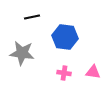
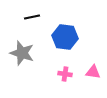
gray star: rotated 10 degrees clockwise
pink cross: moved 1 px right, 1 px down
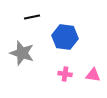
pink triangle: moved 3 px down
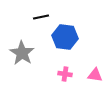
black line: moved 9 px right
gray star: rotated 15 degrees clockwise
pink triangle: moved 2 px right
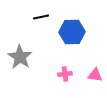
blue hexagon: moved 7 px right, 5 px up; rotated 10 degrees counterclockwise
gray star: moved 2 px left, 4 px down
pink cross: rotated 16 degrees counterclockwise
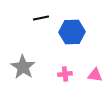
black line: moved 1 px down
gray star: moved 3 px right, 10 px down
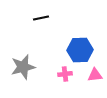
blue hexagon: moved 8 px right, 18 px down
gray star: rotated 25 degrees clockwise
pink triangle: rotated 14 degrees counterclockwise
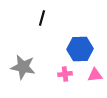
black line: moved 1 px right; rotated 63 degrees counterclockwise
blue hexagon: moved 1 px up
gray star: rotated 25 degrees clockwise
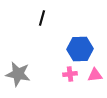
gray star: moved 5 px left, 7 px down
pink cross: moved 5 px right
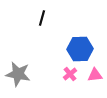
pink cross: rotated 32 degrees counterclockwise
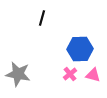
pink triangle: moved 2 px left; rotated 21 degrees clockwise
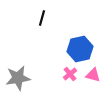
blue hexagon: rotated 10 degrees counterclockwise
gray star: moved 4 px down; rotated 20 degrees counterclockwise
